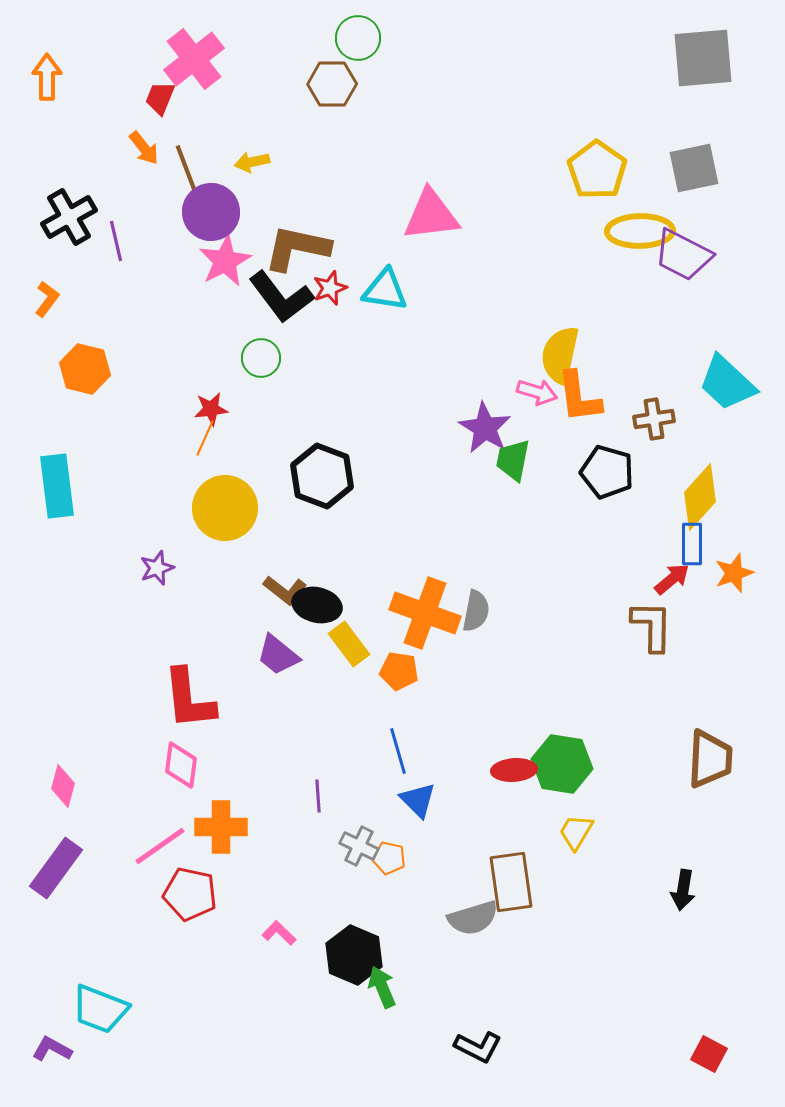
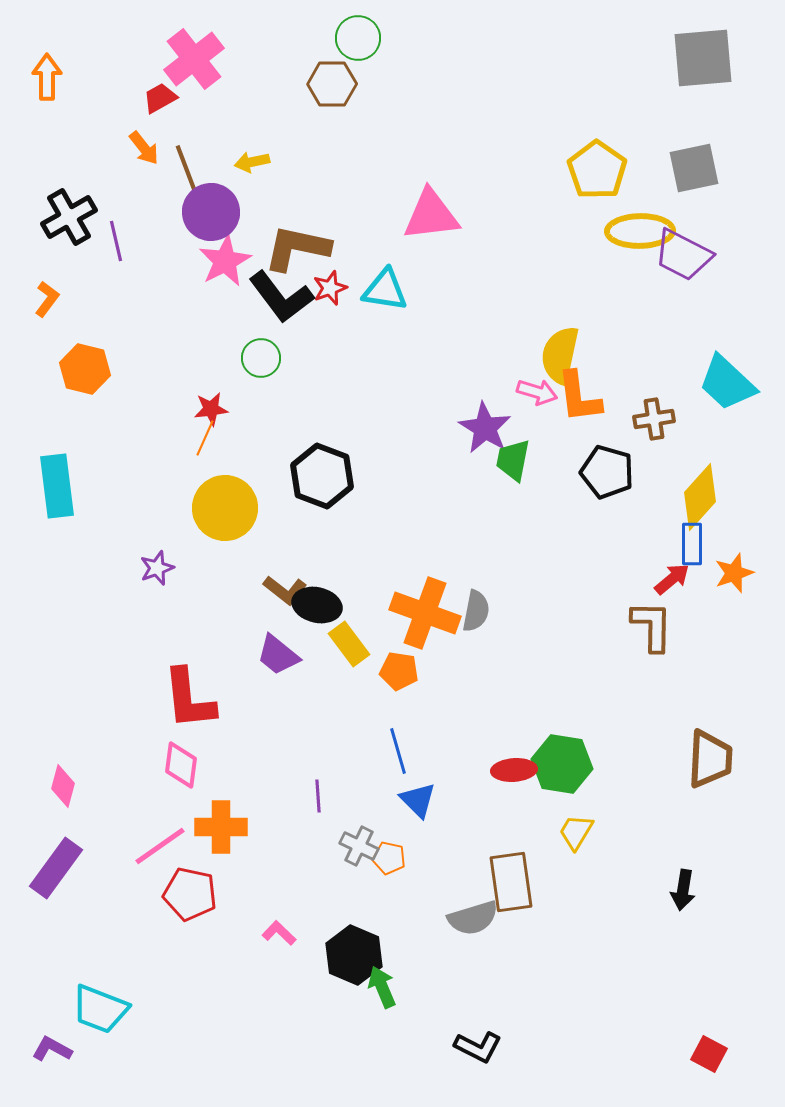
red trapezoid at (160, 98): rotated 39 degrees clockwise
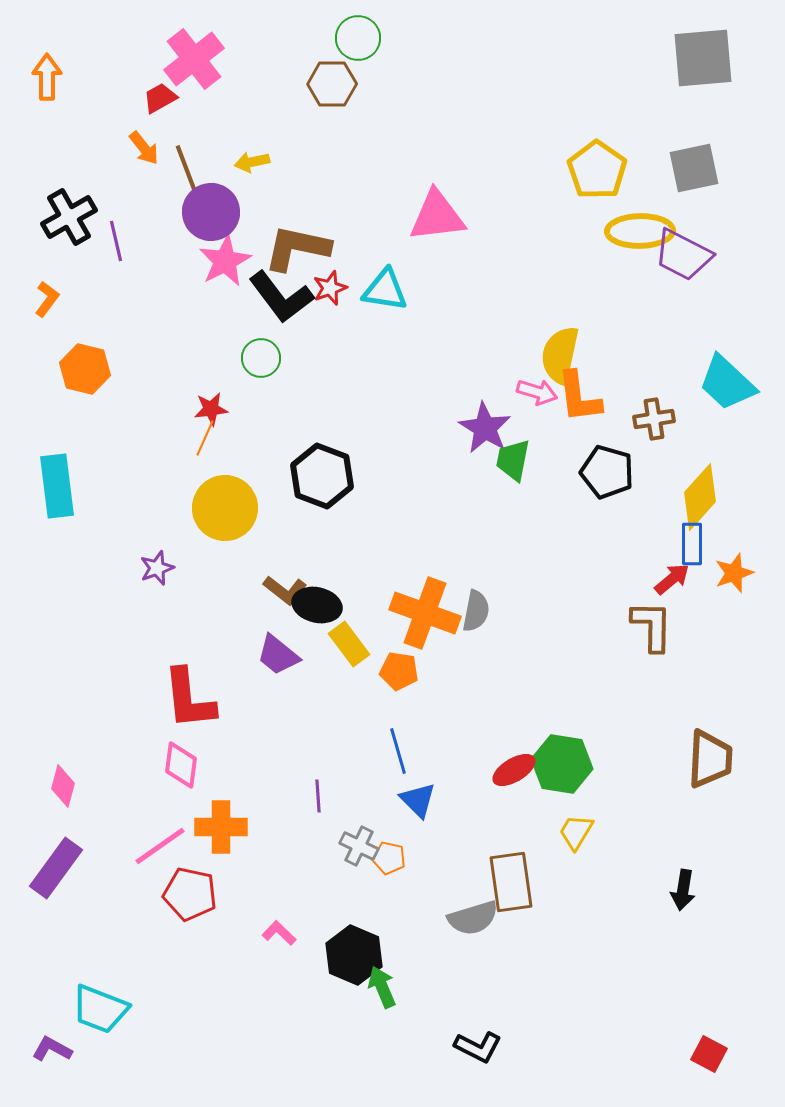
pink triangle at (431, 215): moved 6 px right, 1 px down
red ellipse at (514, 770): rotated 27 degrees counterclockwise
